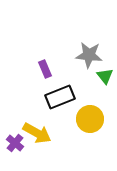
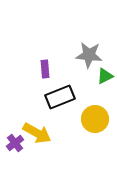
purple rectangle: rotated 18 degrees clockwise
green triangle: rotated 42 degrees clockwise
yellow circle: moved 5 px right
purple cross: rotated 12 degrees clockwise
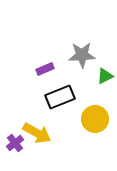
gray star: moved 7 px left; rotated 8 degrees counterclockwise
purple rectangle: rotated 72 degrees clockwise
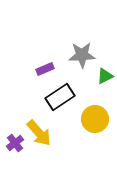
black rectangle: rotated 12 degrees counterclockwise
yellow arrow: moved 2 px right; rotated 20 degrees clockwise
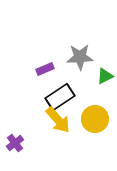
gray star: moved 2 px left, 2 px down
yellow arrow: moved 19 px right, 13 px up
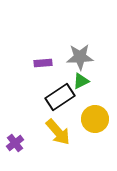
purple rectangle: moved 2 px left, 6 px up; rotated 18 degrees clockwise
green triangle: moved 24 px left, 5 px down
yellow arrow: moved 12 px down
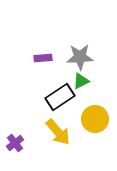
purple rectangle: moved 5 px up
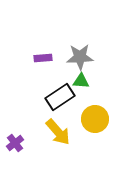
green triangle: rotated 30 degrees clockwise
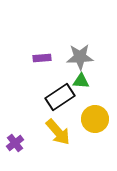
purple rectangle: moved 1 px left
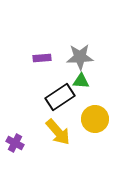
purple cross: rotated 24 degrees counterclockwise
